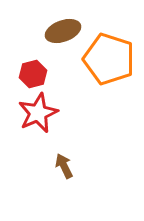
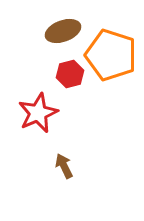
orange pentagon: moved 2 px right, 4 px up
red hexagon: moved 37 px right
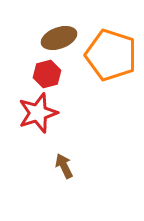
brown ellipse: moved 4 px left, 7 px down
red hexagon: moved 23 px left
red star: rotated 6 degrees clockwise
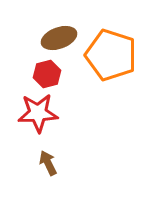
red star: rotated 15 degrees clockwise
brown arrow: moved 16 px left, 3 px up
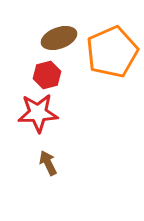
orange pentagon: moved 1 px right, 3 px up; rotated 30 degrees clockwise
red hexagon: moved 1 px down
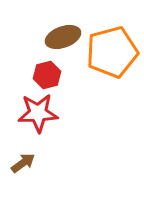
brown ellipse: moved 4 px right, 1 px up
orange pentagon: rotated 9 degrees clockwise
brown arrow: moved 25 px left; rotated 80 degrees clockwise
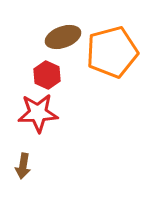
red hexagon: rotated 20 degrees counterclockwise
brown arrow: moved 3 px down; rotated 135 degrees clockwise
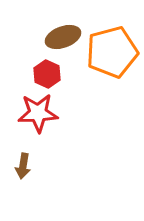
red hexagon: moved 1 px up
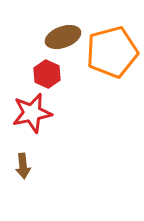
red star: moved 6 px left; rotated 9 degrees counterclockwise
brown arrow: rotated 15 degrees counterclockwise
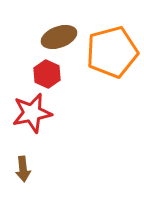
brown ellipse: moved 4 px left
brown arrow: moved 3 px down
